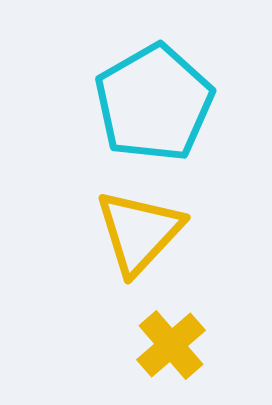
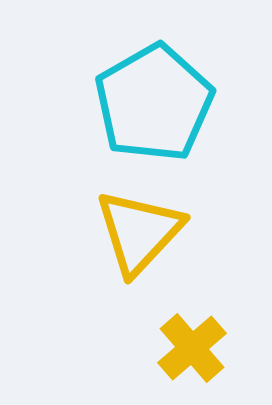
yellow cross: moved 21 px right, 3 px down
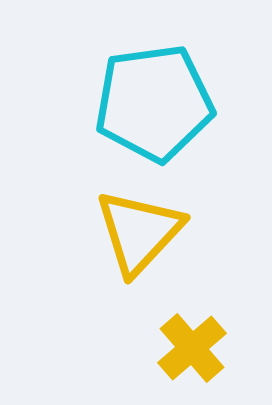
cyan pentagon: rotated 22 degrees clockwise
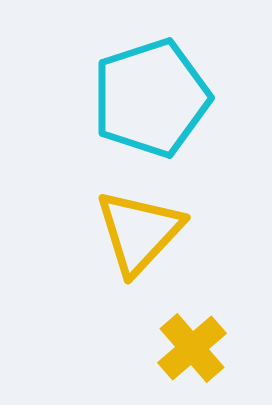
cyan pentagon: moved 3 px left, 5 px up; rotated 10 degrees counterclockwise
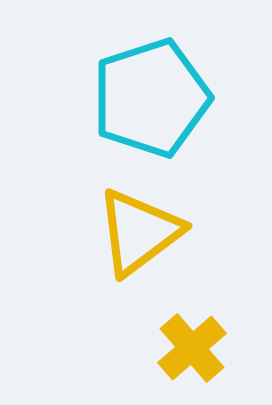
yellow triangle: rotated 10 degrees clockwise
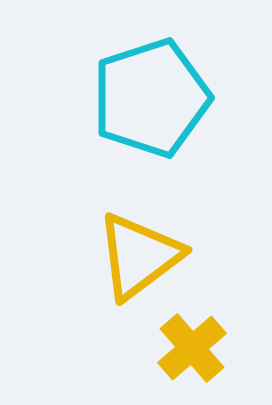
yellow triangle: moved 24 px down
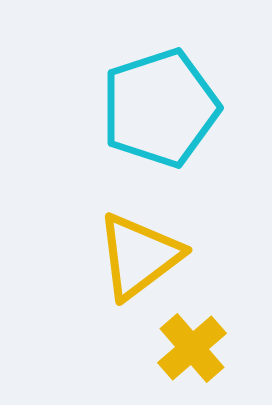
cyan pentagon: moved 9 px right, 10 px down
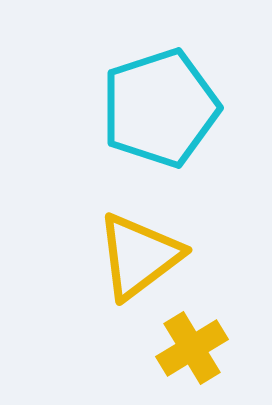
yellow cross: rotated 10 degrees clockwise
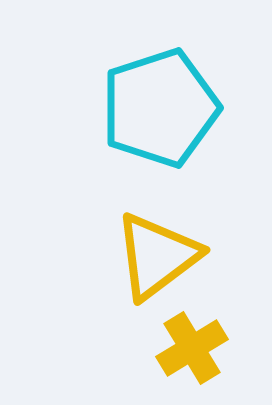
yellow triangle: moved 18 px right
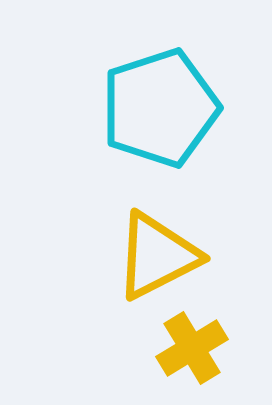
yellow triangle: rotated 10 degrees clockwise
